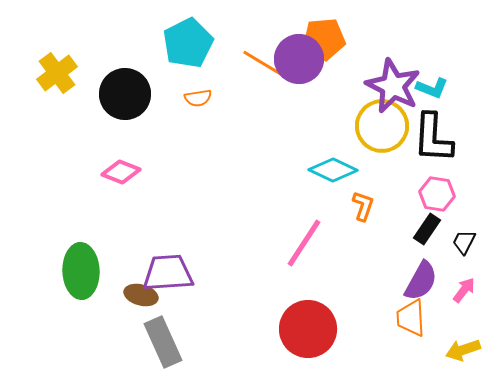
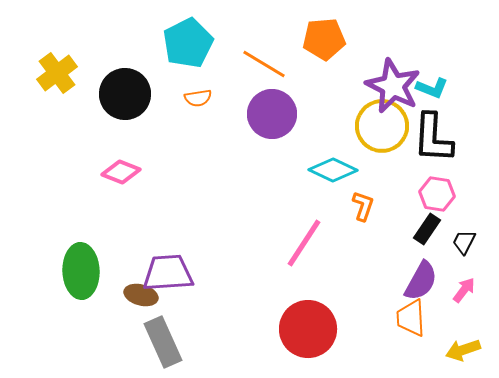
purple circle: moved 27 px left, 55 px down
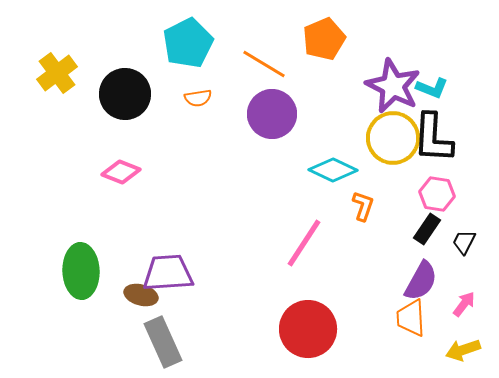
orange pentagon: rotated 18 degrees counterclockwise
yellow circle: moved 11 px right, 12 px down
pink arrow: moved 14 px down
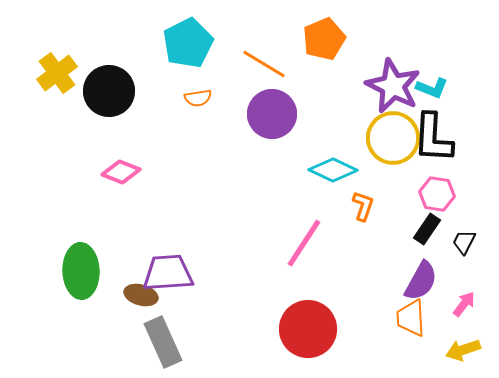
black circle: moved 16 px left, 3 px up
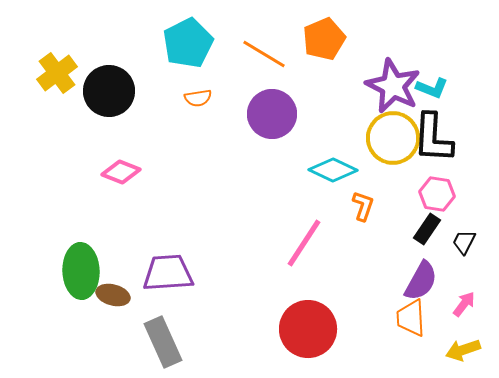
orange line: moved 10 px up
brown ellipse: moved 28 px left
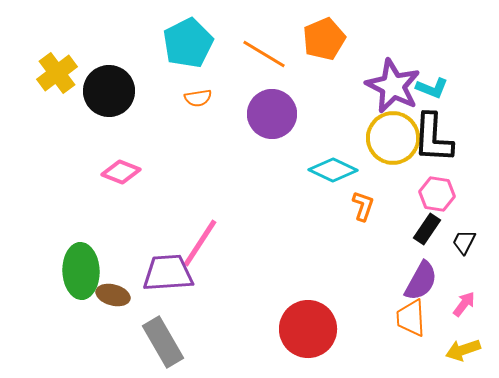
pink line: moved 104 px left
gray rectangle: rotated 6 degrees counterclockwise
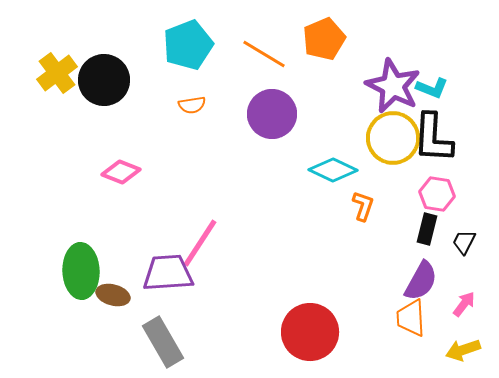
cyan pentagon: moved 2 px down; rotated 6 degrees clockwise
black circle: moved 5 px left, 11 px up
orange semicircle: moved 6 px left, 7 px down
black rectangle: rotated 20 degrees counterclockwise
red circle: moved 2 px right, 3 px down
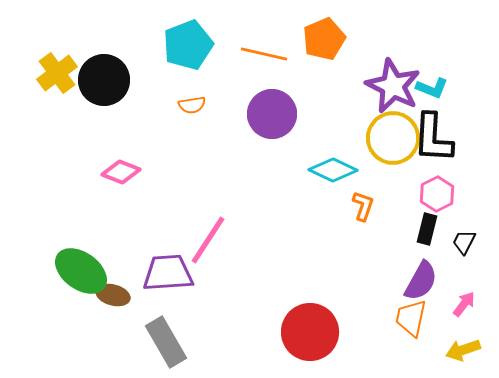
orange line: rotated 18 degrees counterclockwise
pink hexagon: rotated 24 degrees clockwise
pink line: moved 8 px right, 3 px up
green ellipse: rotated 52 degrees counterclockwise
orange trapezoid: rotated 15 degrees clockwise
gray rectangle: moved 3 px right
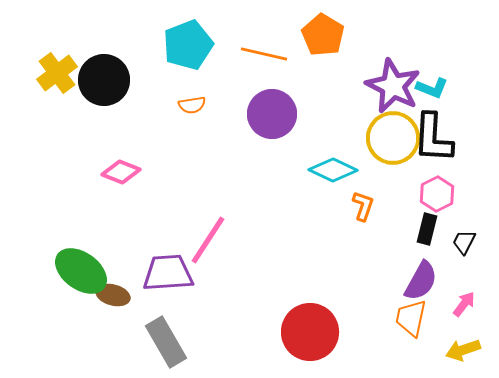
orange pentagon: moved 1 px left, 4 px up; rotated 18 degrees counterclockwise
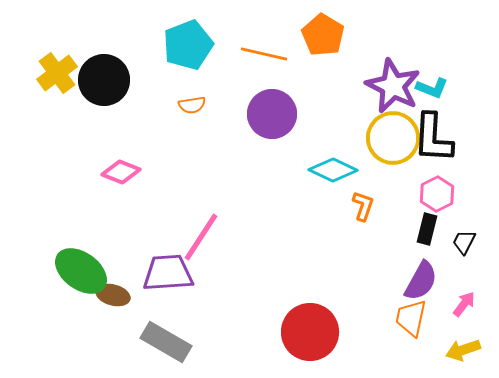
pink line: moved 7 px left, 3 px up
gray rectangle: rotated 30 degrees counterclockwise
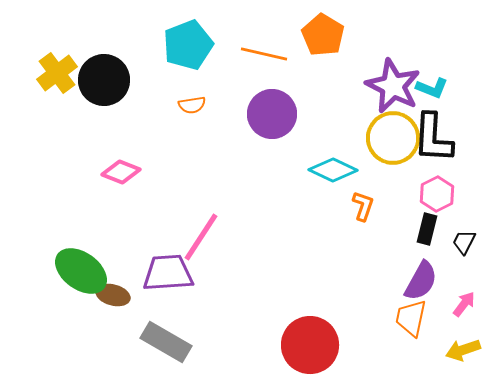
red circle: moved 13 px down
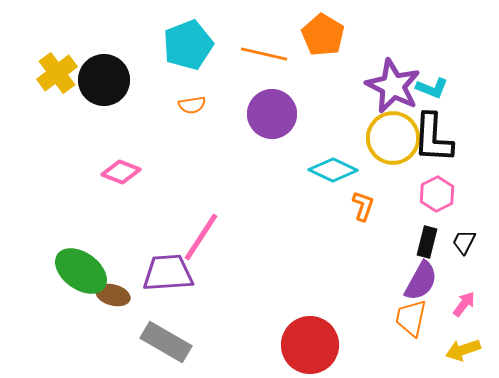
black rectangle: moved 13 px down
